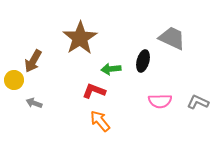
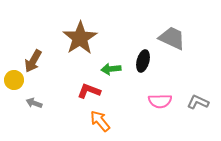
red L-shape: moved 5 px left
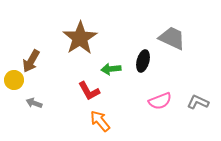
brown arrow: moved 2 px left
red L-shape: rotated 140 degrees counterclockwise
pink semicircle: rotated 20 degrees counterclockwise
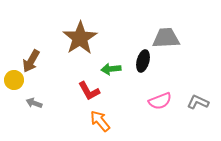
gray trapezoid: moved 6 px left; rotated 28 degrees counterclockwise
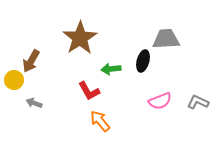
gray trapezoid: moved 1 px down
